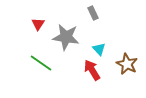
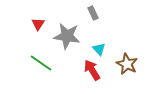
gray star: moved 1 px right, 1 px up
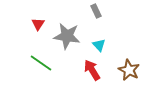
gray rectangle: moved 3 px right, 2 px up
cyan triangle: moved 4 px up
brown star: moved 2 px right, 6 px down
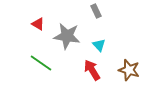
red triangle: rotated 32 degrees counterclockwise
brown star: rotated 10 degrees counterclockwise
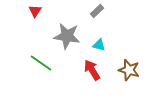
gray rectangle: moved 1 px right; rotated 72 degrees clockwise
red triangle: moved 3 px left, 13 px up; rotated 32 degrees clockwise
cyan triangle: rotated 32 degrees counterclockwise
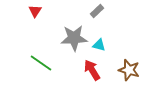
gray star: moved 7 px right, 2 px down; rotated 12 degrees counterclockwise
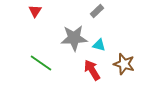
brown star: moved 5 px left, 6 px up
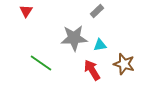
red triangle: moved 9 px left
cyan triangle: moved 1 px right; rotated 24 degrees counterclockwise
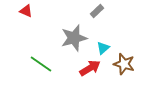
red triangle: rotated 40 degrees counterclockwise
gray star: rotated 12 degrees counterclockwise
cyan triangle: moved 3 px right, 3 px down; rotated 32 degrees counterclockwise
green line: moved 1 px down
red arrow: moved 2 px left, 2 px up; rotated 90 degrees clockwise
